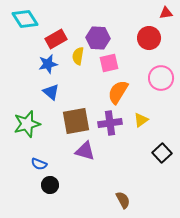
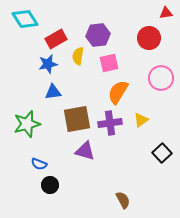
purple hexagon: moved 3 px up; rotated 10 degrees counterclockwise
blue triangle: moved 2 px right; rotated 48 degrees counterclockwise
brown square: moved 1 px right, 2 px up
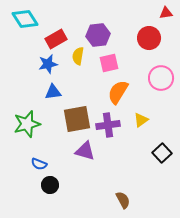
purple cross: moved 2 px left, 2 px down
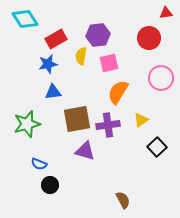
yellow semicircle: moved 3 px right
black square: moved 5 px left, 6 px up
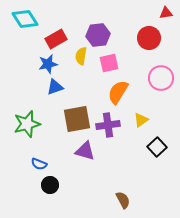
blue triangle: moved 2 px right, 5 px up; rotated 12 degrees counterclockwise
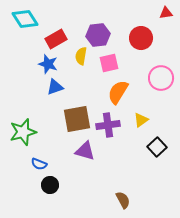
red circle: moved 8 px left
blue star: rotated 30 degrees clockwise
green star: moved 4 px left, 8 px down
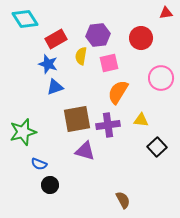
yellow triangle: rotated 42 degrees clockwise
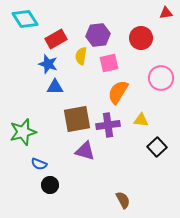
blue triangle: rotated 18 degrees clockwise
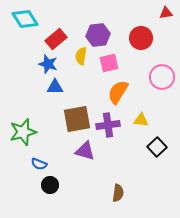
red rectangle: rotated 10 degrees counterclockwise
pink circle: moved 1 px right, 1 px up
brown semicircle: moved 5 px left, 7 px up; rotated 36 degrees clockwise
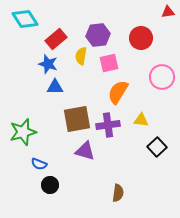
red triangle: moved 2 px right, 1 px up
